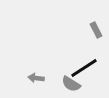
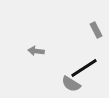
gray arrow: moved 27 px up
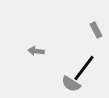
black line: rotated 20 degrees counterclockwise
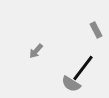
gray arrow: rotated 56 degrees counterclockwise
black line: moved 1 px left
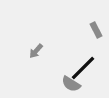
black line: rotated 8 degrees clockwise
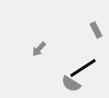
gray arrow: moved 3 px right, 2 px up
black line: rotated 12 degrees clockwise
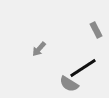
gray semicircle: moved 2 px left
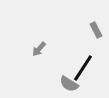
black line: rotated 24 degrees counterclockwise
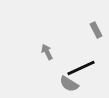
gray arrow: moved 8 px right, 3 px down; rotated 112 degrees clockwise
black line: moved 2 px left; rotated 32 degrees clockwise
